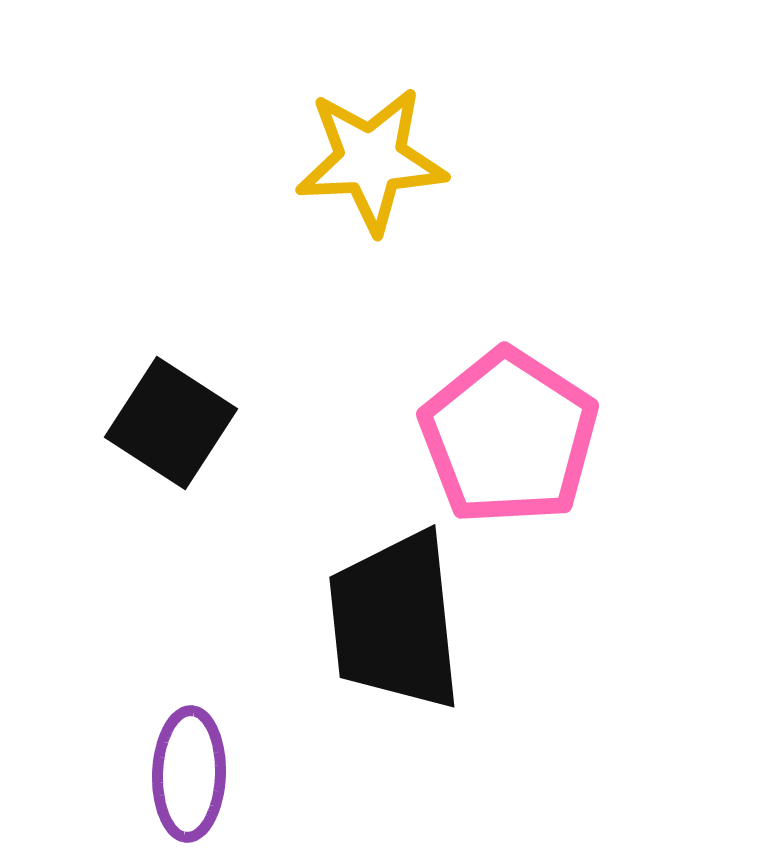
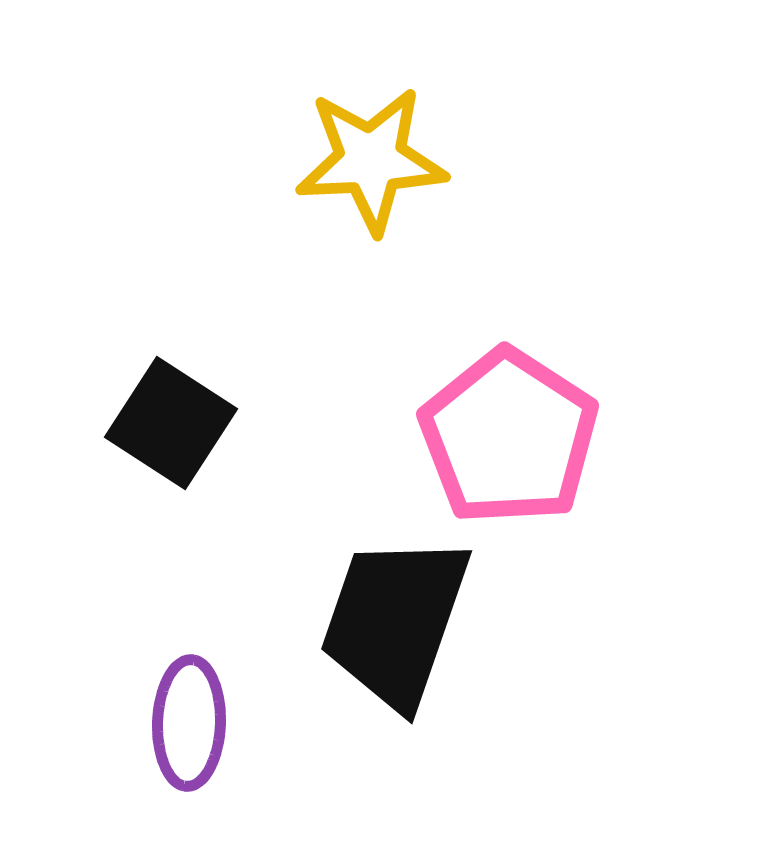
black trapezoid: rotated 25 degrees clockwise
purple ellipse: moved 51 px up
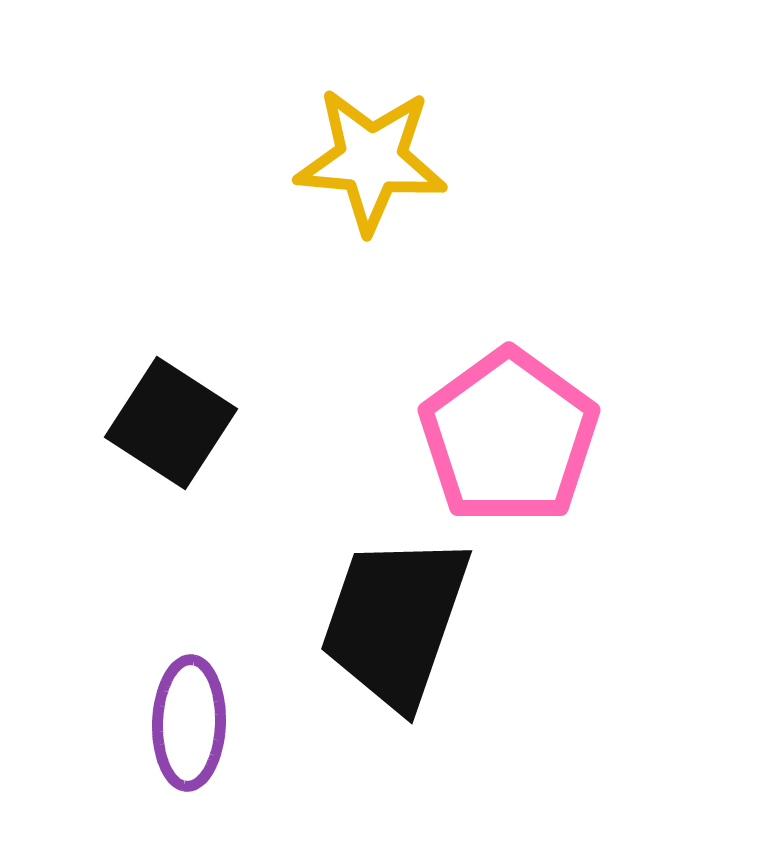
yellow star: rotated 8 degrees clockwise
pink pentagon: rotated 3 degrees clockwise
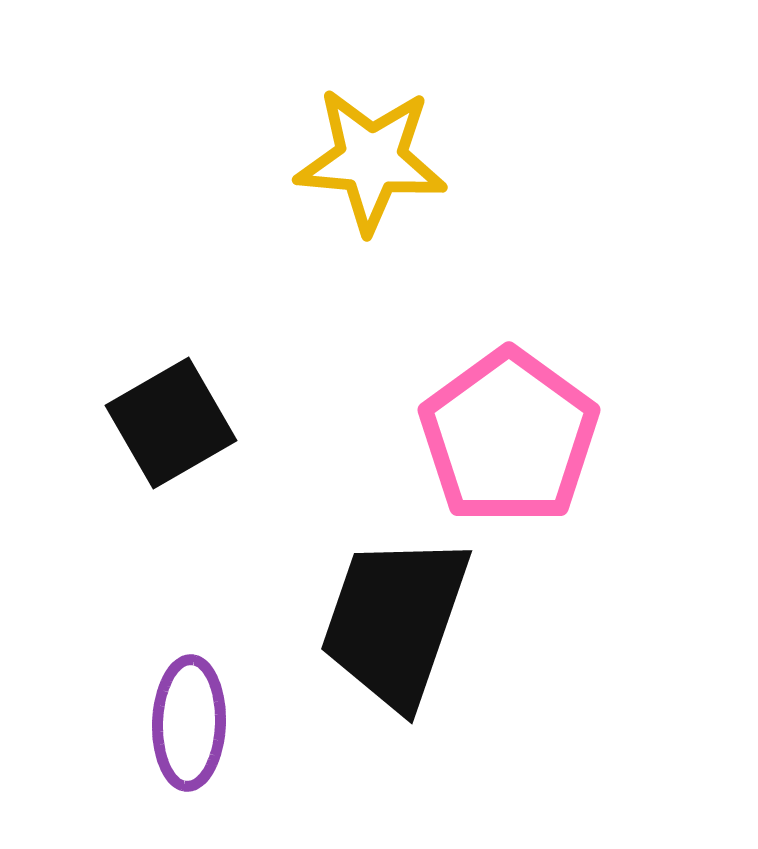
black square: rotated 27 degrees clockwise
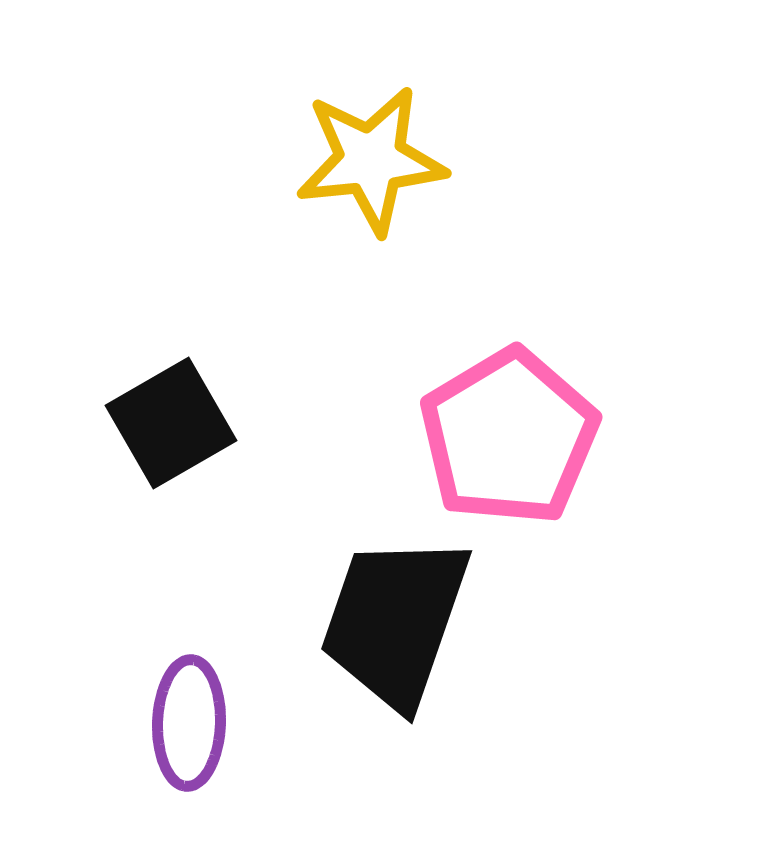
yellow star: rotated 11 degrees counterclockwise
pink pentagon: rotated 5 degrees clockwise
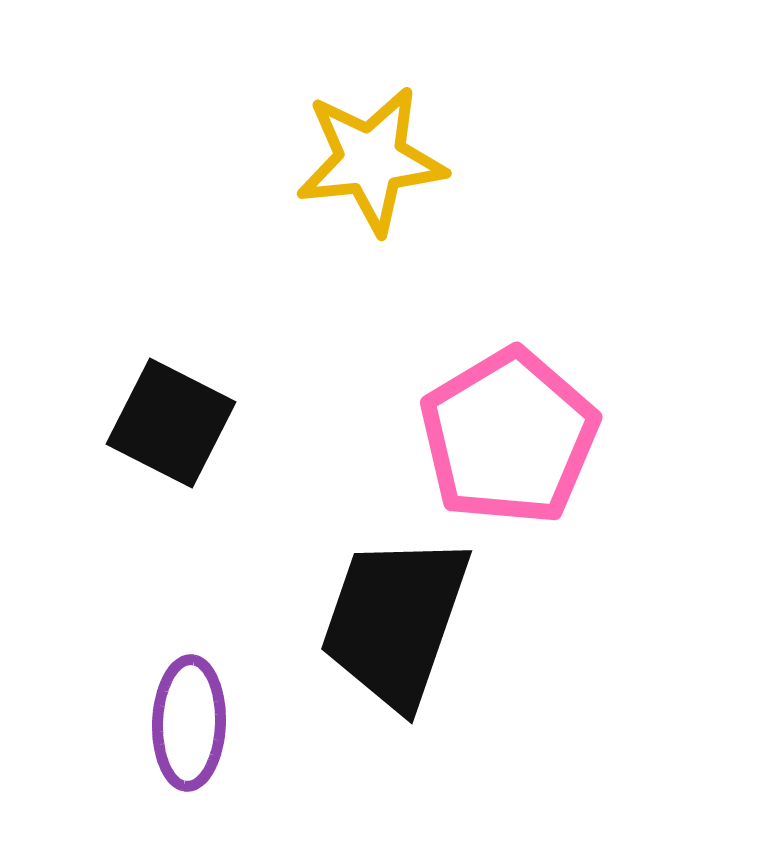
black square: rotated 33 degrees counterclockwise
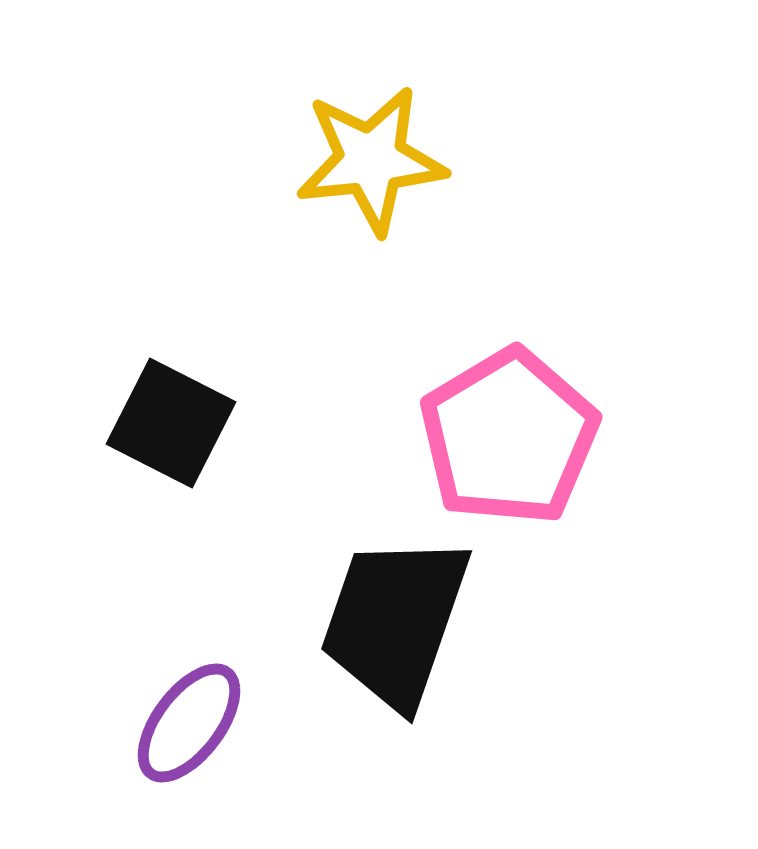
purple ellipse: rotated 35 degrees clockwise
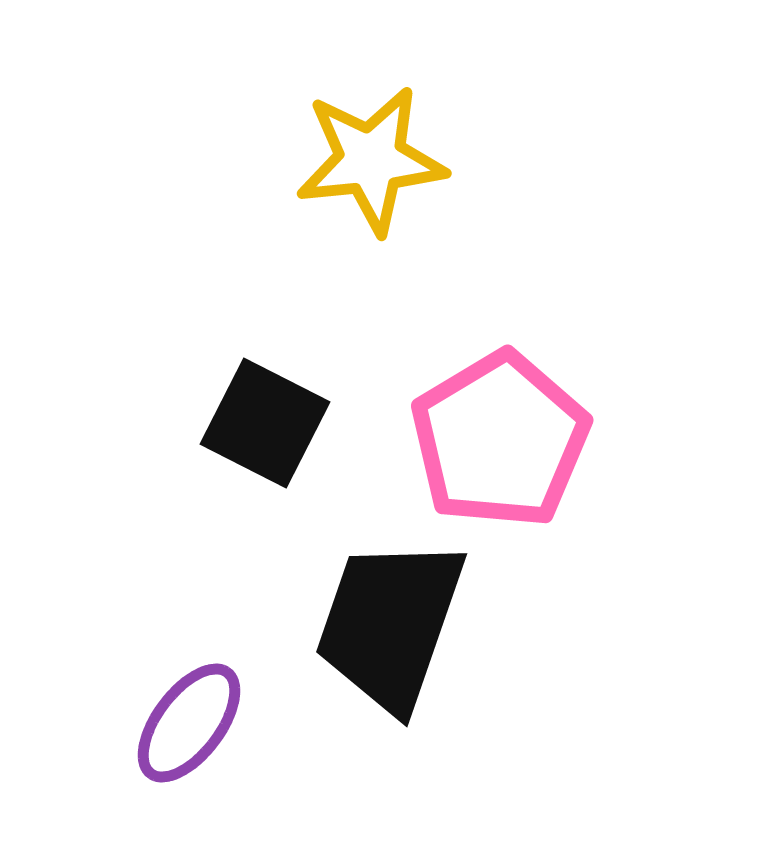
black square: moved 94 px right
pink pentagon: moved 9 px left, 3 px down
black trapezoid: moved 5 px left, 3 px down
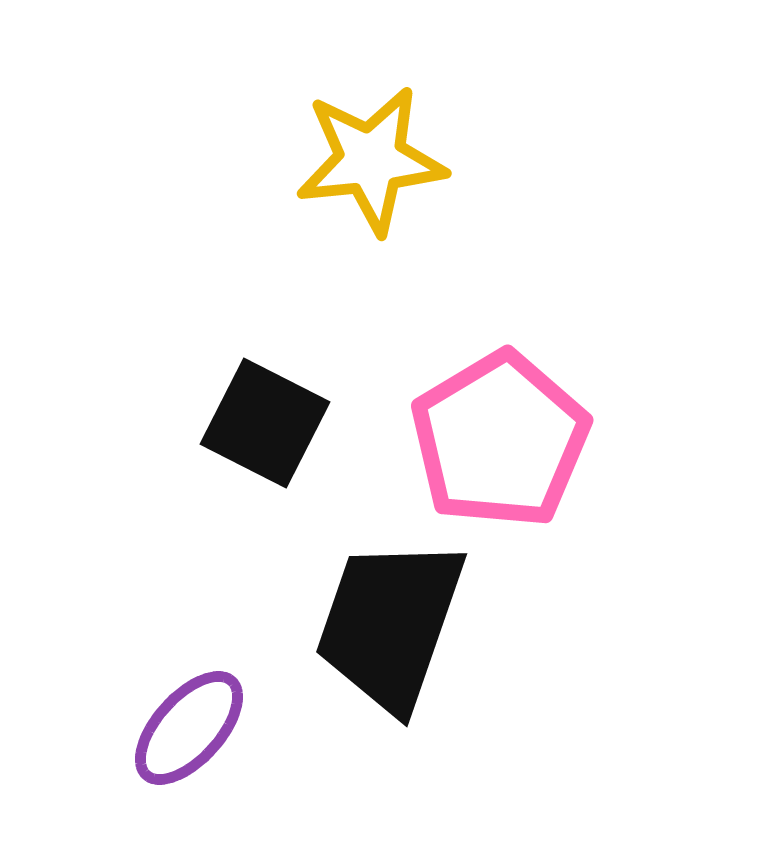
purple ellipse: moved 5 px down; rotated 5 degrees clockwise
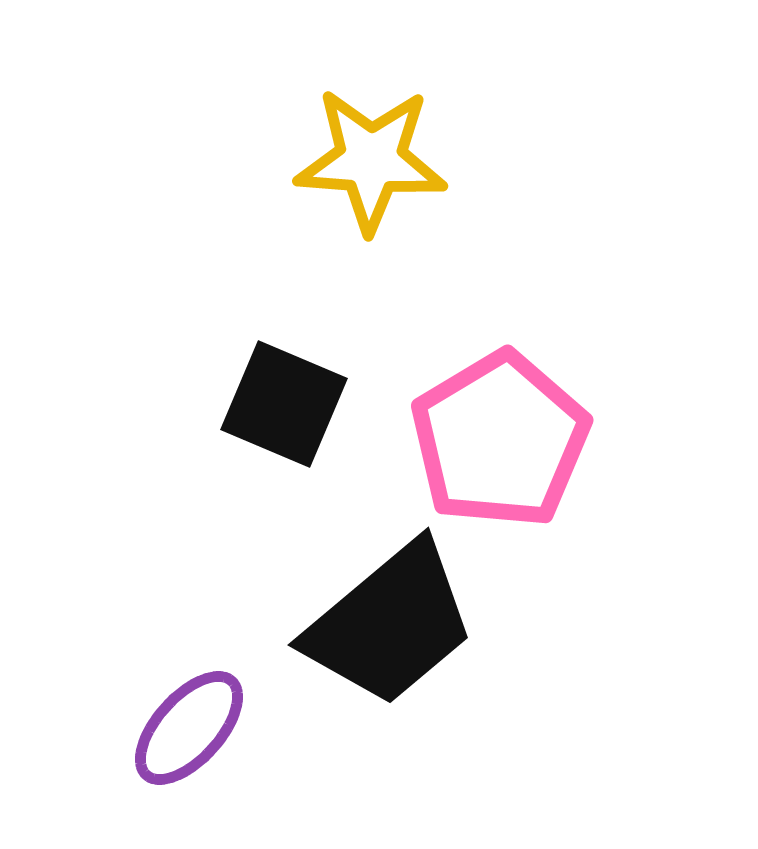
yellow star: rotated 10 degrees clockwise
black square: moved 19 px right, 19 px up; rotated 4 degrees counterclockwise
black trapezoid: rotated 149 degrees counterclockwise
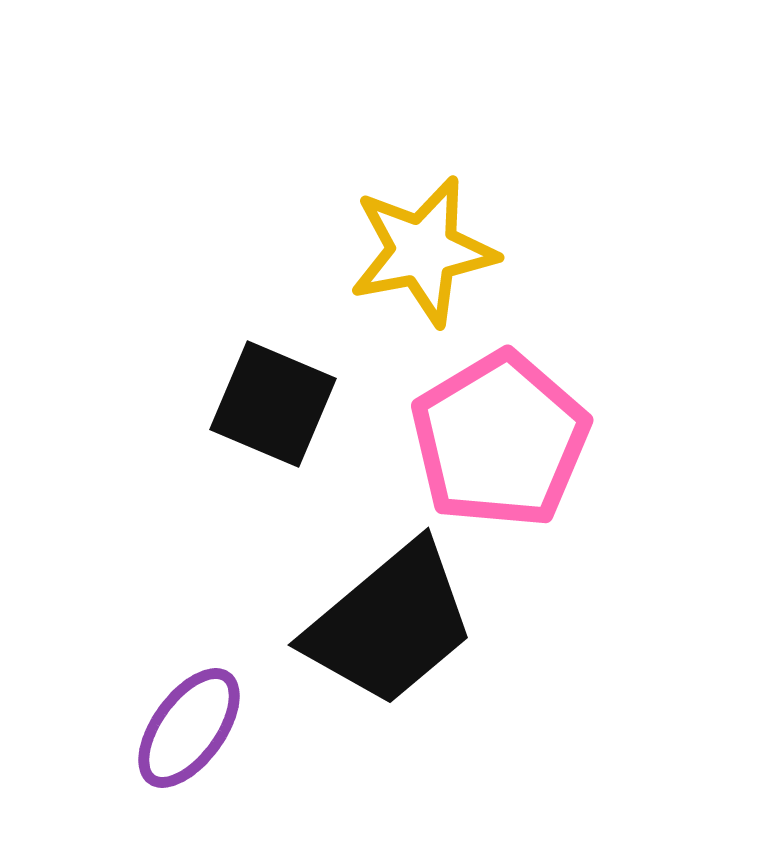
yellow star: moved 52 px right, 91 px down; rotated 15 degrees counterclockwise
black square: moved 11 px left
purple ellipse: rotated 6 degrees counterclockwise
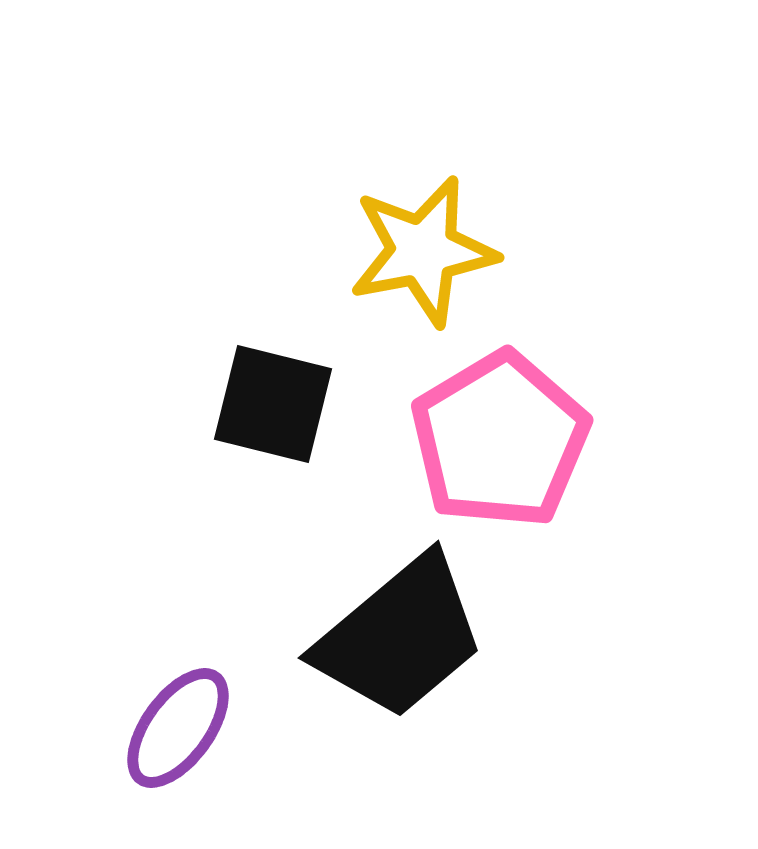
black square: rotated 9 degrees counterclockwise
black trapezoid: moved 10 px right, 13 px down
purple ellipse: moved 11 px left
